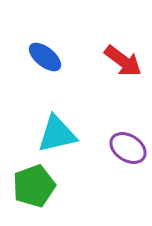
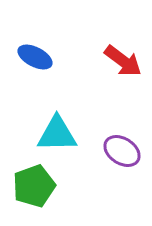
blue ellipse: moved 10 px left; rotated 12 degrees counterclockwise
cyan triangle: rotated 12 degrees clockwise
purple ellipse: moved 6 px left, 3 px down
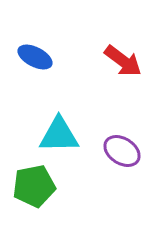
cyan triangle: moved 2 px right, 1 px down
green pentagon: rotated 9 degrees clockwise
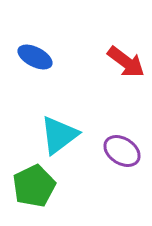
red arrow: moved 3 px right, 1 px down
cyan triangle: rotated 36 degrees counterclockwise
green pentagon: rotated 15 degrees counterclockwise
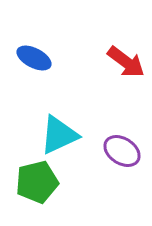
blue ellipse: moved 1 px left, 1 px down
cyan triangle: rotated 12 degrees clockwise
green pentagon: moved 3 px right, 4 px up; rotated 12 degrees clockwise
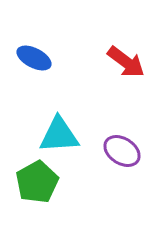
cyan triangle: rotated 21 degrees clockwise
green pentagon: rotated 15 degrees counterclockwise
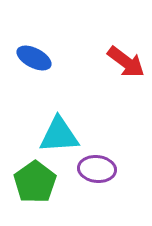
purple ellipse: moved 25 px left, 18 px down; rotated 27 degrees counterclockwise
green pentagon: moved 2 px left; rotated 6 degrees counterclockwise
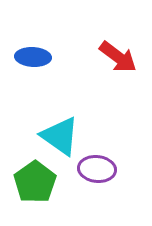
blue ellipse: moved 1 px left, 1 px up; rotated 24 degrees counterclockwise
red arrow: moved 8 px left, 5 px up
cyan triangle: moved 1 px right, 1 px down; rotated 39 degrees clockwise
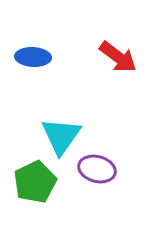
cyan triangle: moved 1 px right; rotated 30 degrees clockwise
purple ellipse: rotated 9 degrees clockwise
green pentagon: rotated 9 degrees clockwise
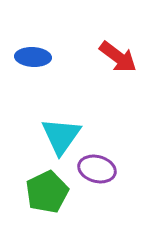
green pentagon: moved 12 px right, 10 px down
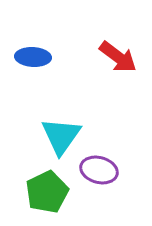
purple ellipse: moved 2 px right, 1 px down
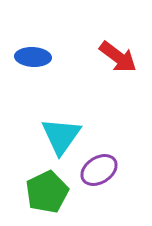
purple ellipse: rotated 48 degrees counterclockwise
